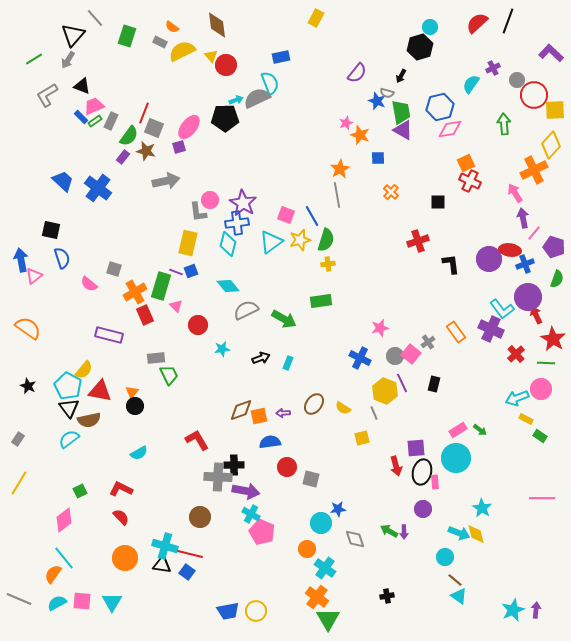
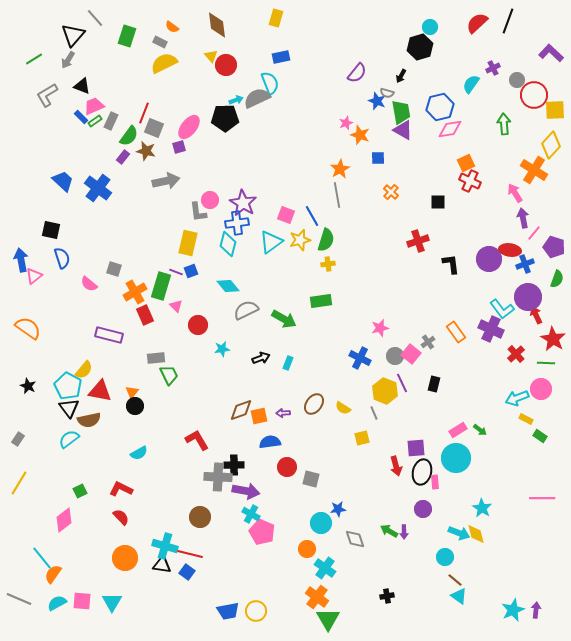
yellow rectangle at (316, 18): moved 40 px left; rotated 12 degrees counterclockwise
yellow semicircle at (182, 51): moved 18 px left, 12 px down
orange cross at (534, 170): rotated 32 degrees counterclockwise
cyan line at (64, 558): moved 22 px left
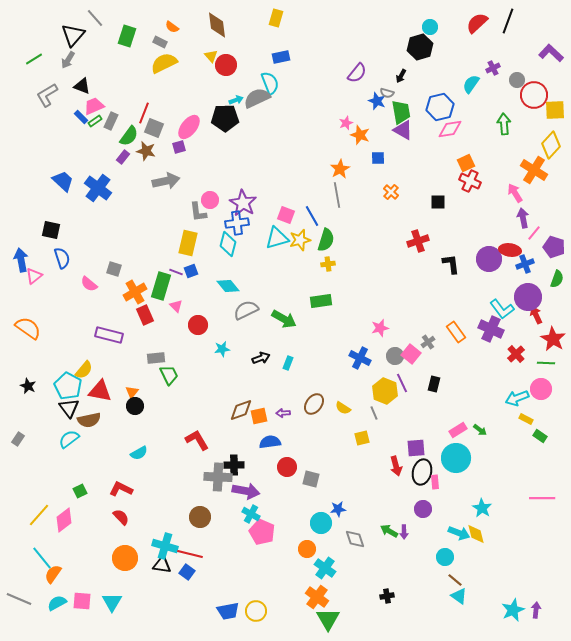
cyan triangle at (271, 242): moved 6 px right, 4 px up; rotated 20 degrees clockwise
yellow line at (19, 483): moved 20 px right, 32 px down; rotated 10 degrees clockwise
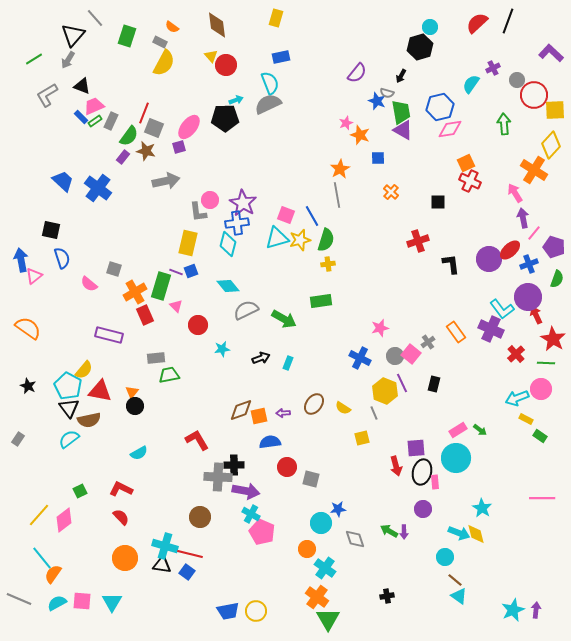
yellow semicircle at (164, 63): rotated 144 degrees clockwise
gray semicircle at (257, 98): moved 11 px right, 6 px down
red ellipse at (510, 250): rotated 50 degrees counterclockwise
blue cross at (525, 264): moved 4 px right
green trapezoid at (169, 375): rotated 75 degrees counterclockwise
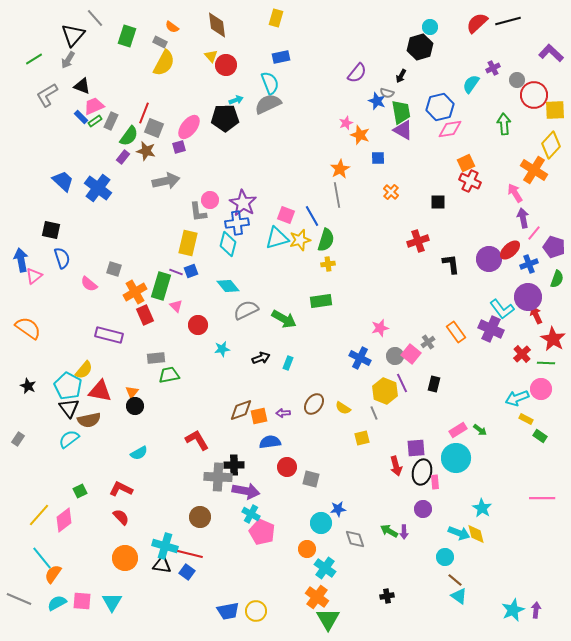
black line at (508, 21): rotated 55 degrees clockwise
red cross at (516, 354): moved 6 px right
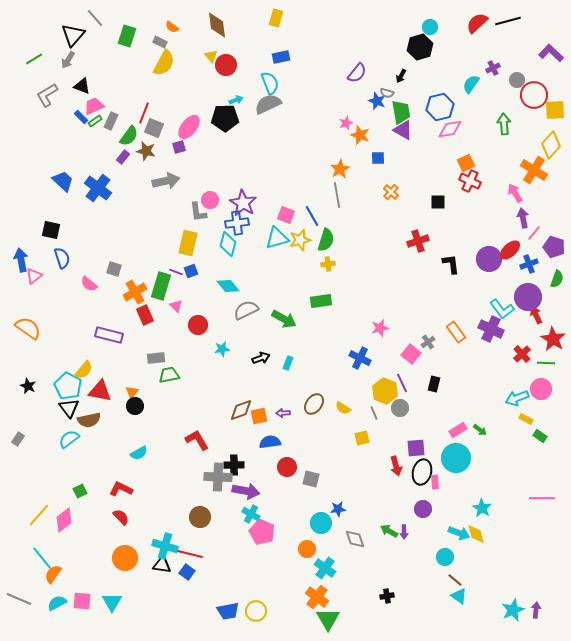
gray circle at (395, 356): moved 5 px right, 52 px down
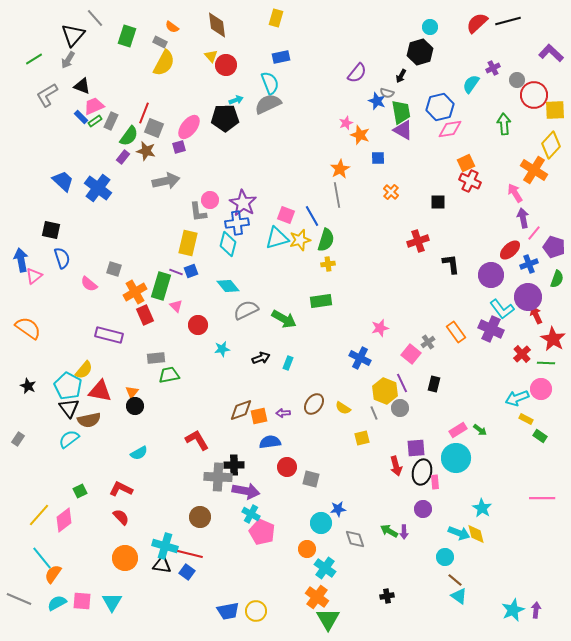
black hexagon at (420, 47): moved 5 px down
purple circle at (489, 259): moved 2 px right, 16 px down
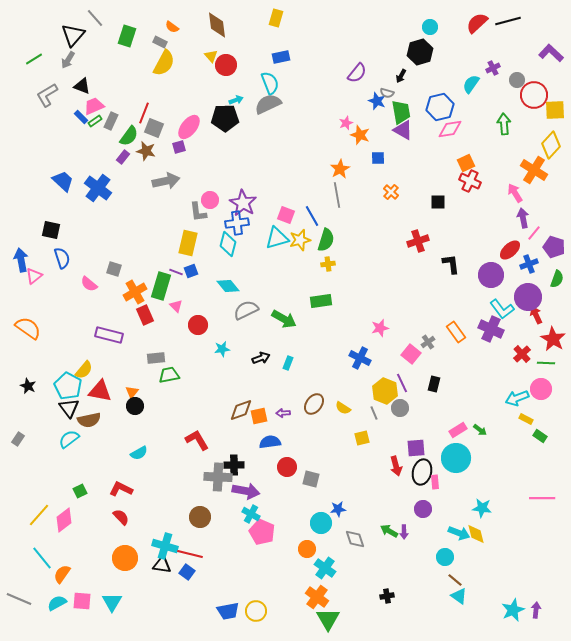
cyan star at (482, 508): rotated 24 degrees counterclockwise
orange semicircle at (53, 574): moved 9 px right
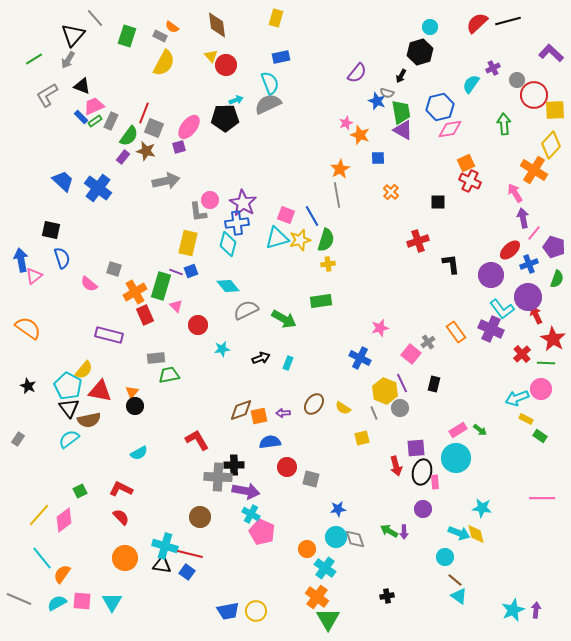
gray rectangle at (160, 42): moved 6 px up
cyan circle at (321, 523): moved 15 px right, 14 px down
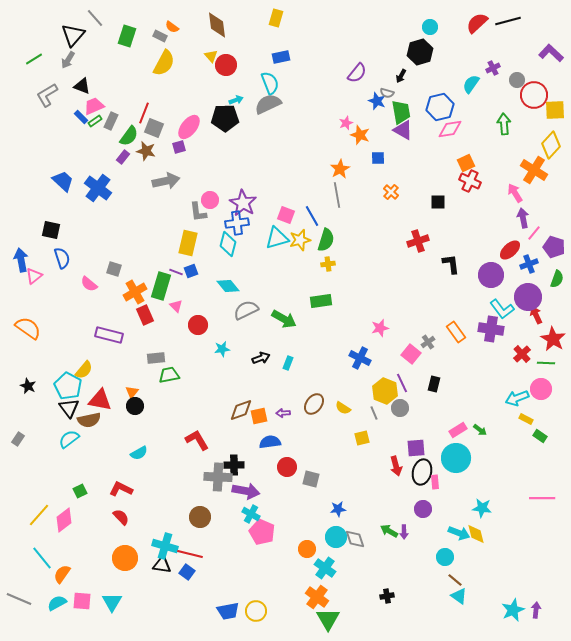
purple cross at (491, 329): rotated 15 degrees counterclockwise
red triangle at (100, 391): moved 9 px down
